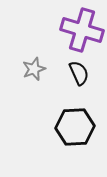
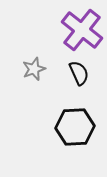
purple cross: rotated 21 degrees clockwise
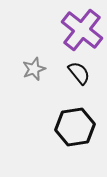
black semicircle: rotated 15 degrees counterclockwise
black hexagon: rotated 6 degrees counterclockwise
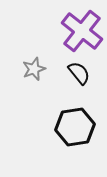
purple cross: moved 1 px down
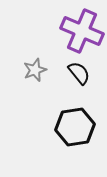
purple cross: rotated 15 degrees counterclockwise
gray star: moved 1 px right, 1 px down
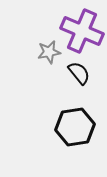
gray star: moved 14 px right, 18 px up; rotated 10 degrees clockwise
